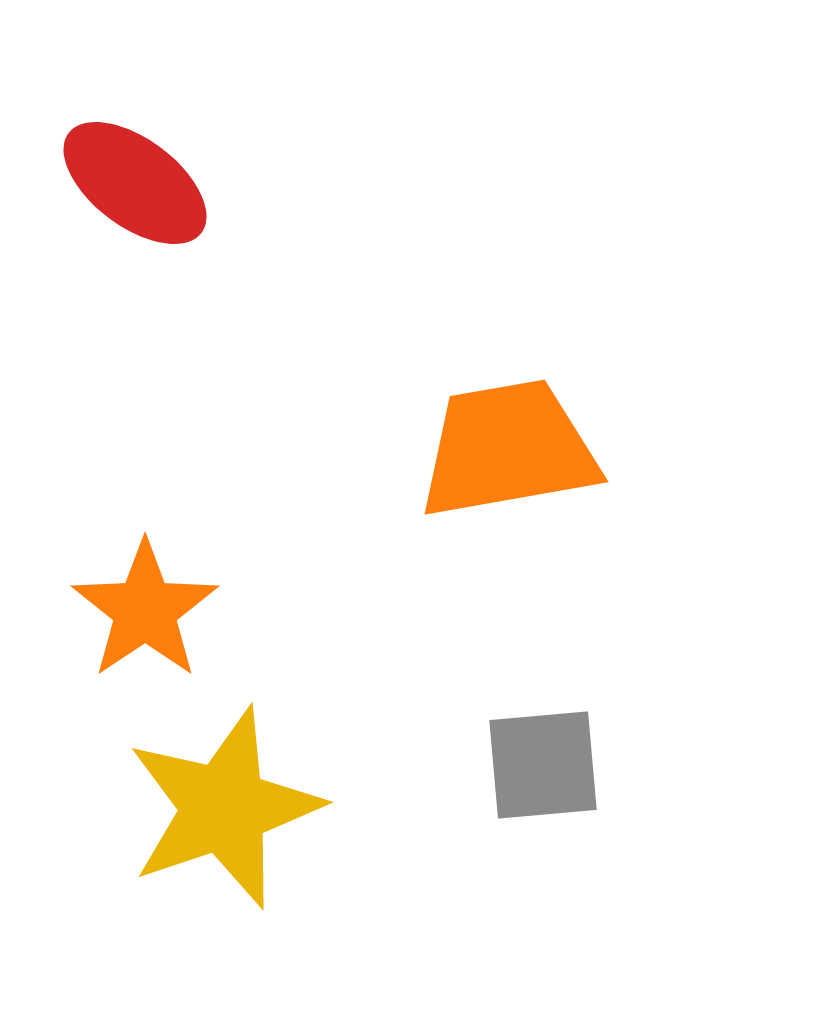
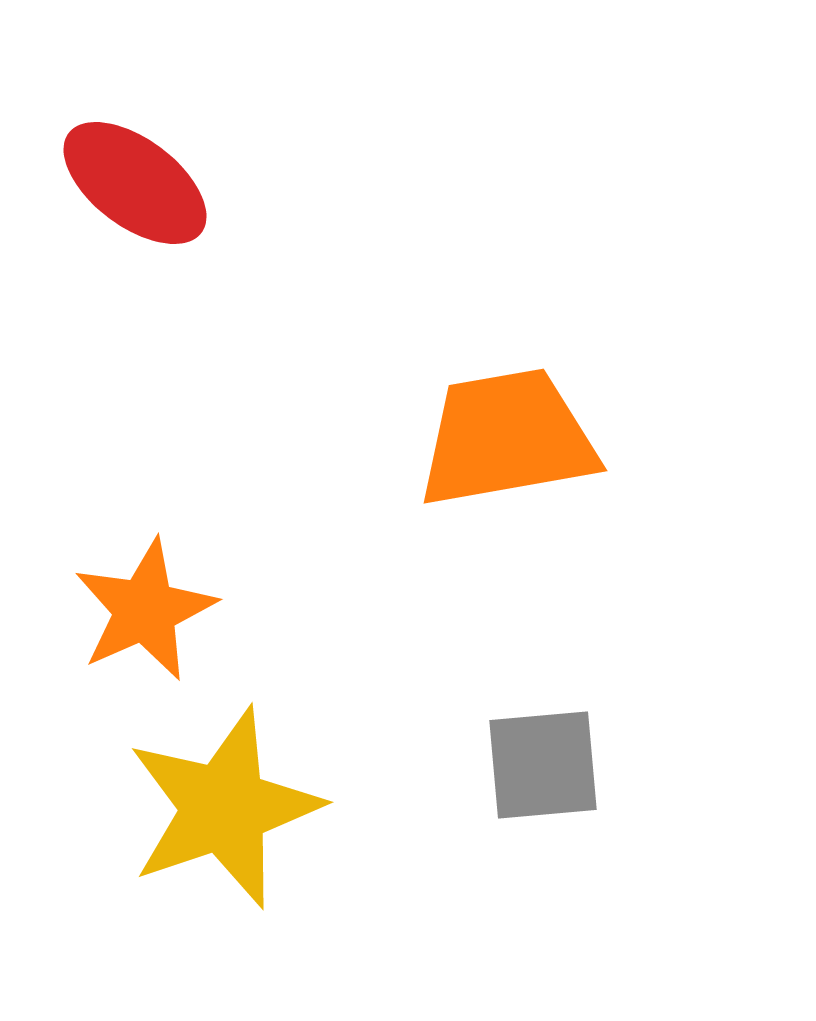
orange trapezoid: moved 1 px left, 11 px up
orange star: rotated 10 degrees clockwise
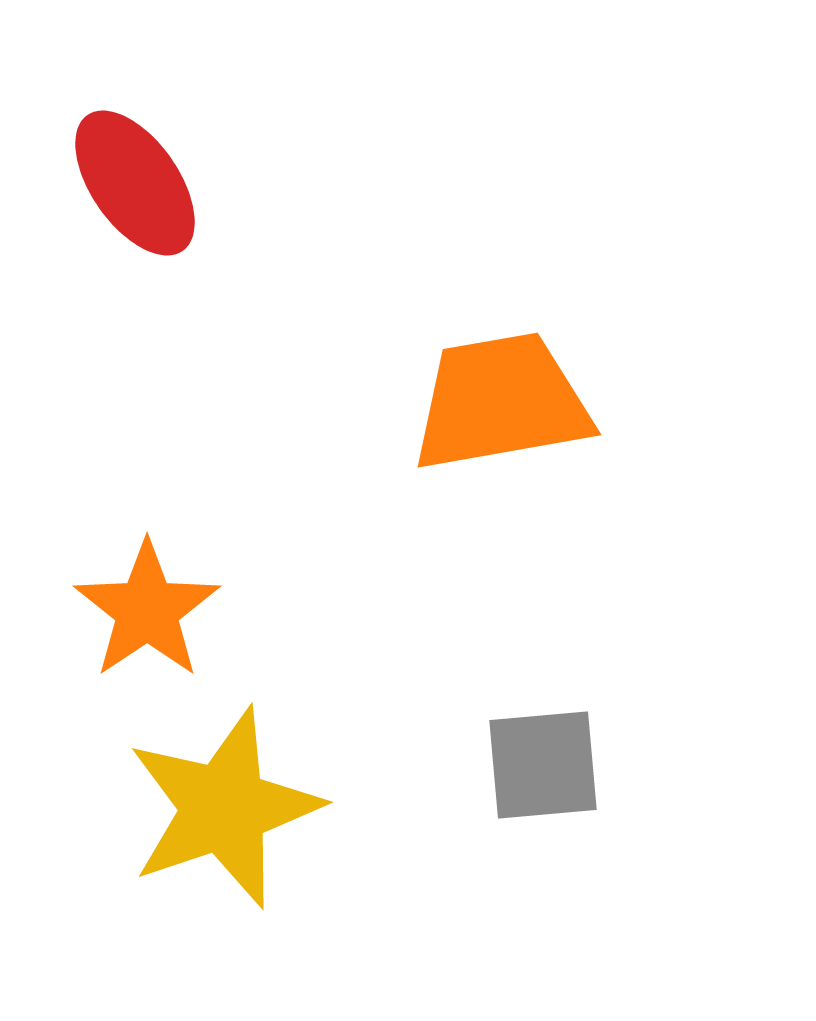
red ellipse: rotated 18 degrees clockwise
orange trapezoid: moved 6 px left, 36 px up
orange star: moved 2 px right; rotated 10 degrees counterclockwise
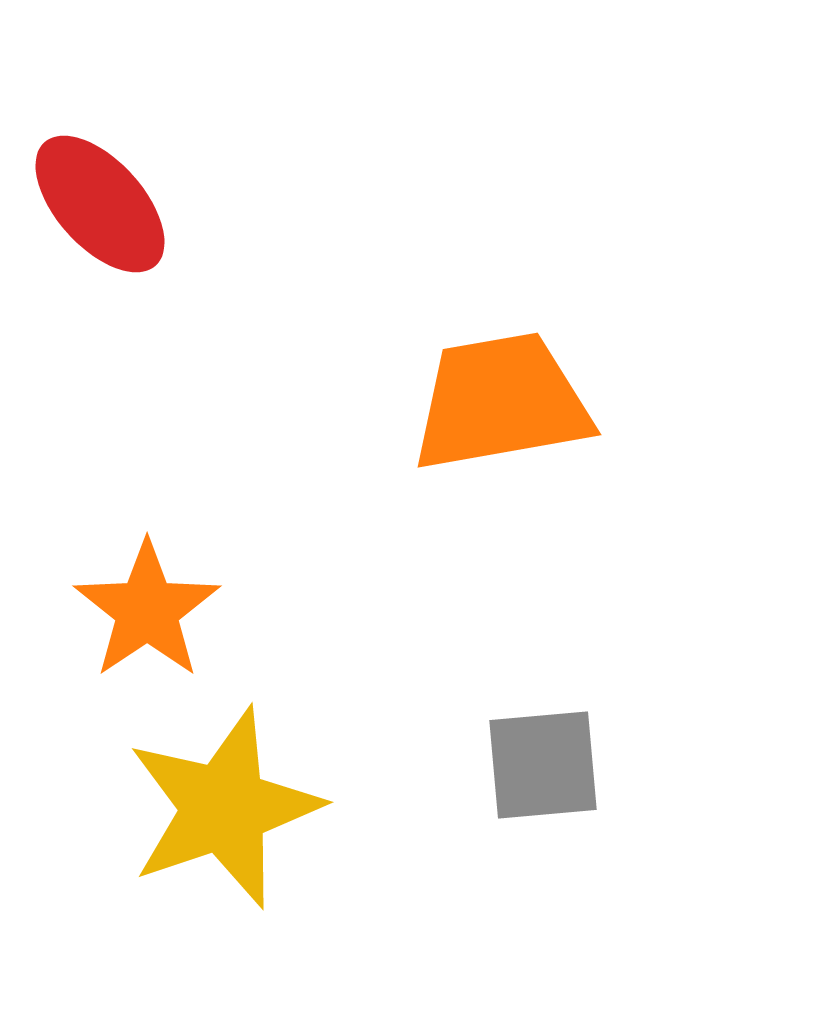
red ellipse: moved 35 px left, 21 px down; rotated 7 degrees counterclockwise
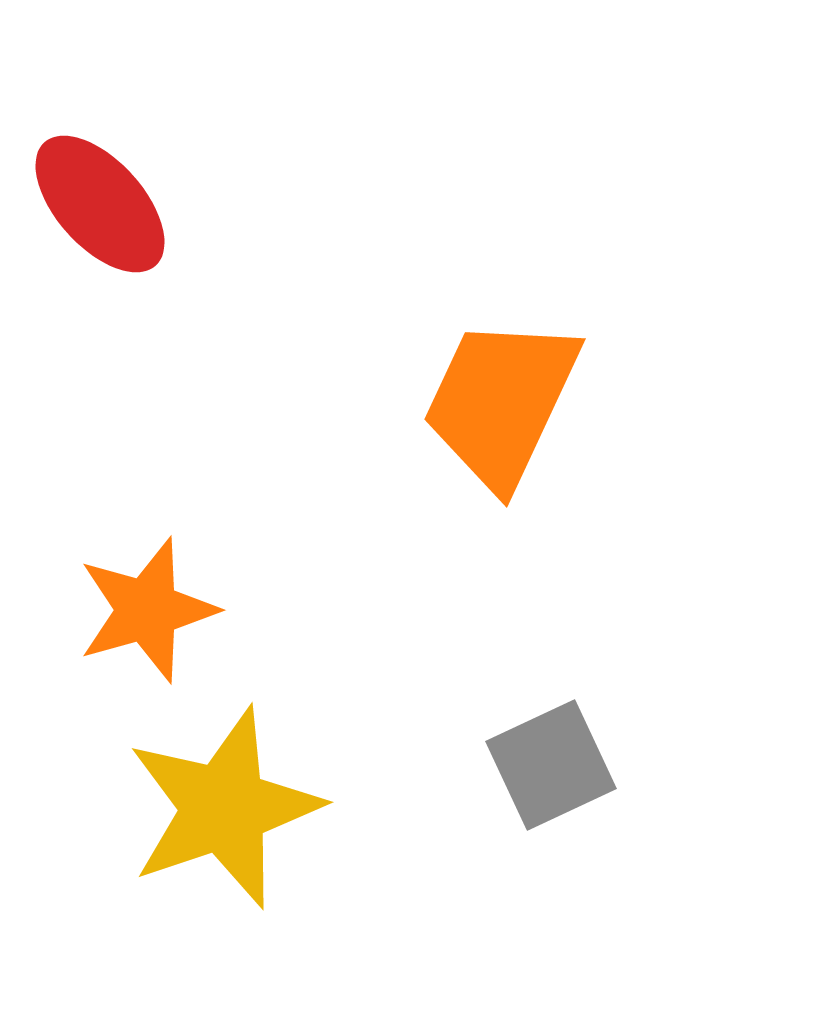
orange trapezoid: rotated 55 degrees counterclockwise
orange star: rotated 18 degrees clockwise
gray square: moved 8 px right; rotated 20 degrees counterclockwise
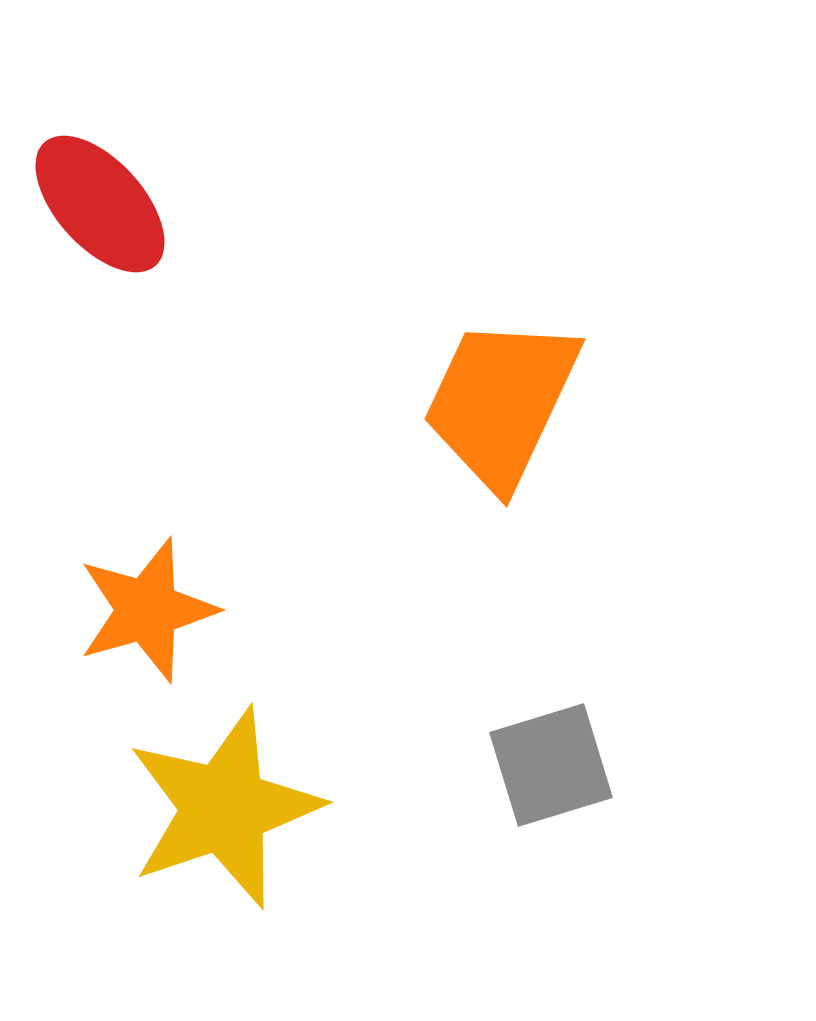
gray square: rotated 8 degrees clockwise
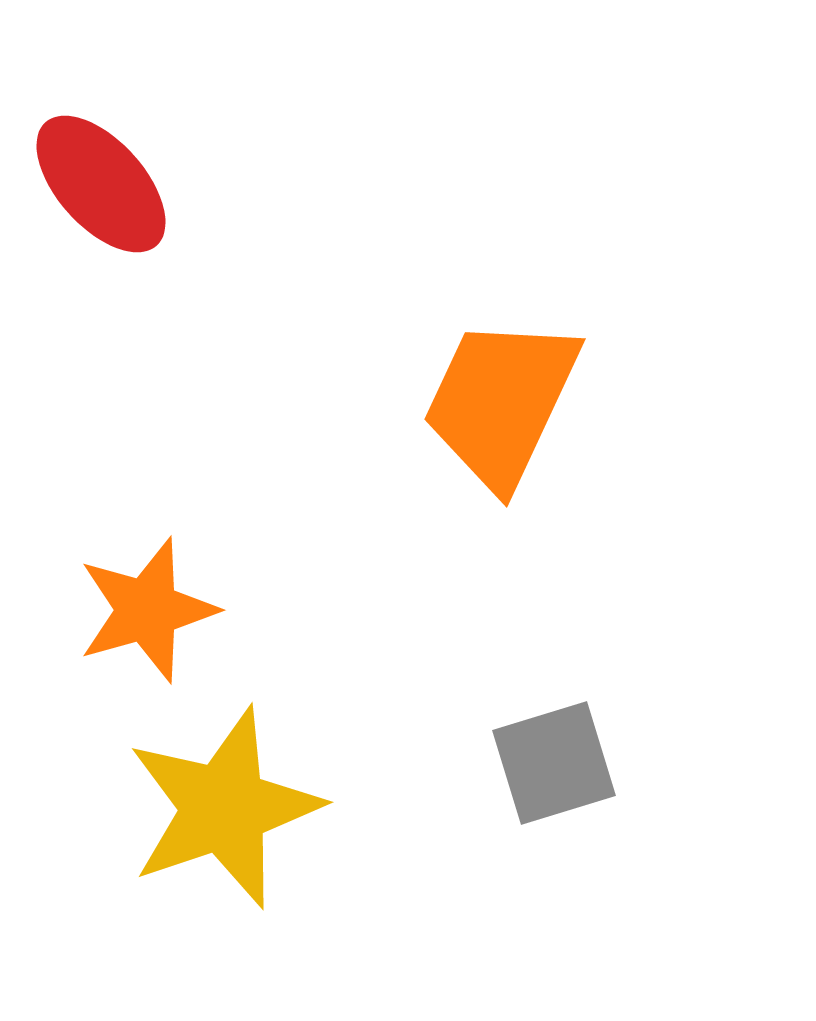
red ellipse: moved 1 px right, 20 px up
gray square: moved 3 px right, 2 px up
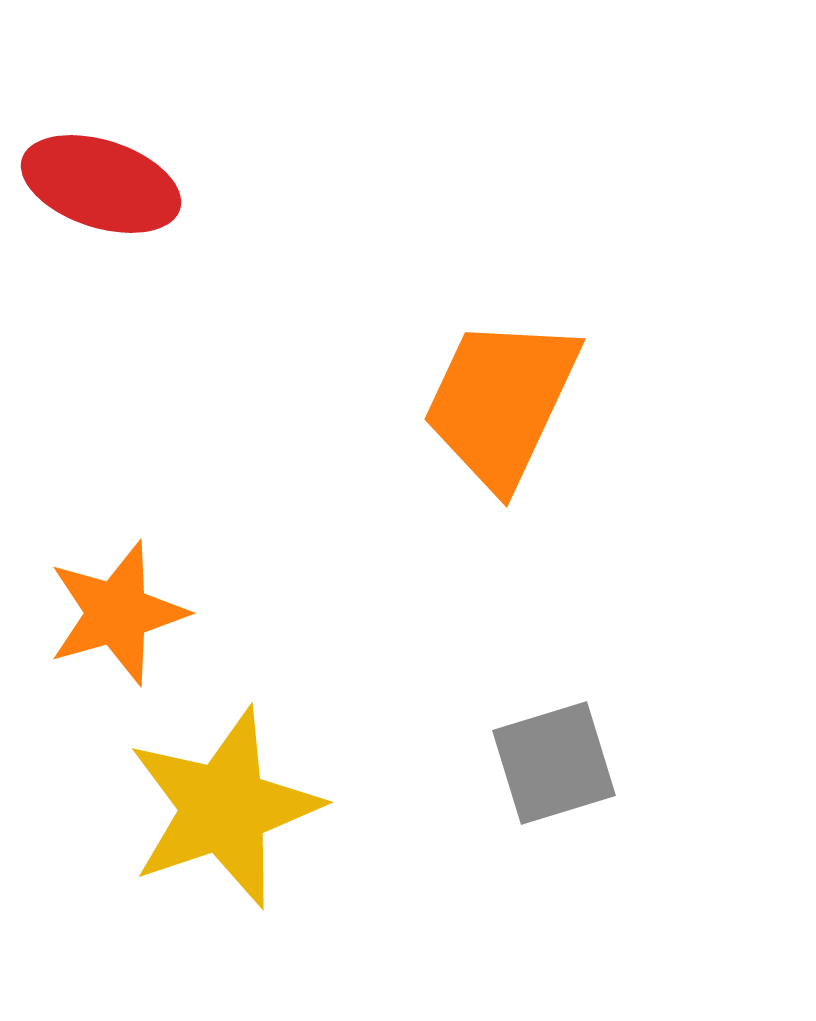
red ellipse: rotated 30 degrees counterclockwise
orange star: moved 30 px left, 3 px down
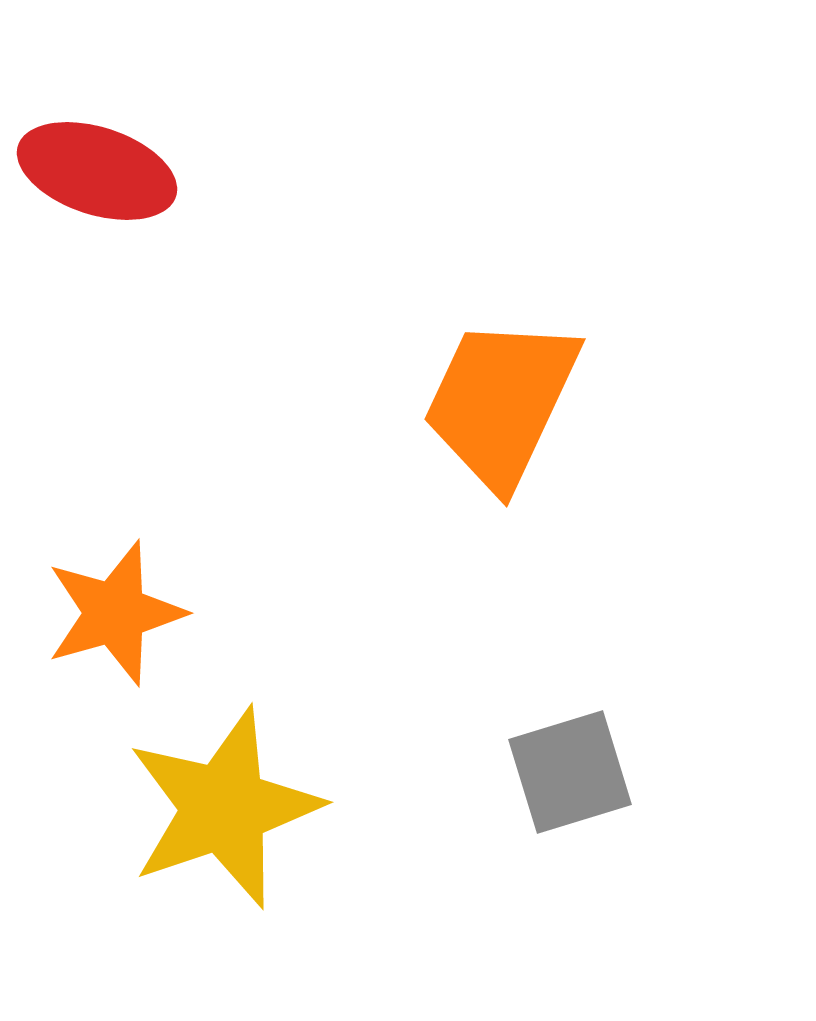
red ellipse: moved 4 px left, 13 px up
orange star: moved 2 px left
gray square: moved 16 px right, 9 px down
